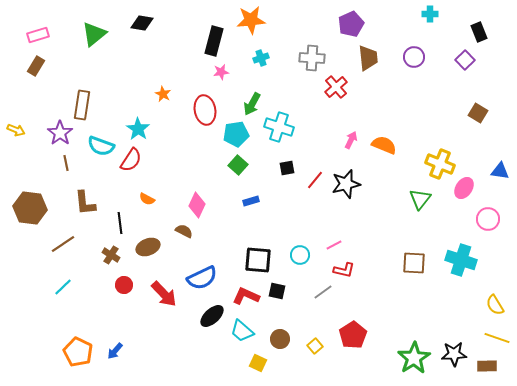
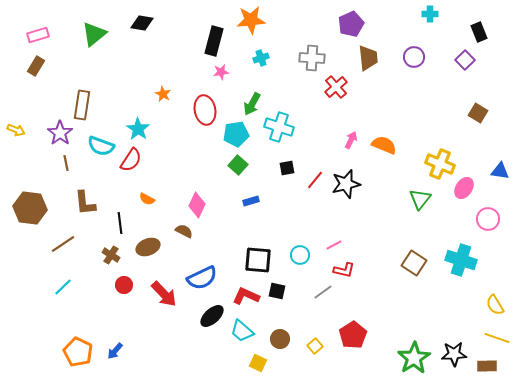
brown square at (414, 263): rotated 30 degrees clockwise
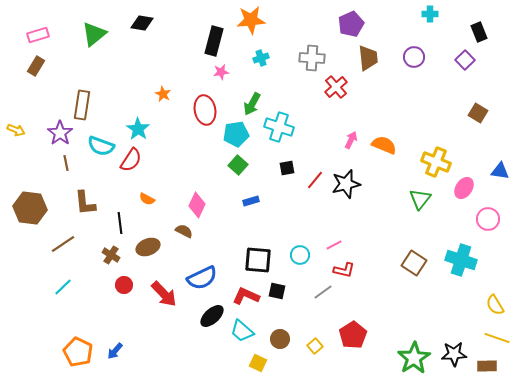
yellow cross at (440, 164): moved 4 px left, 2 px up
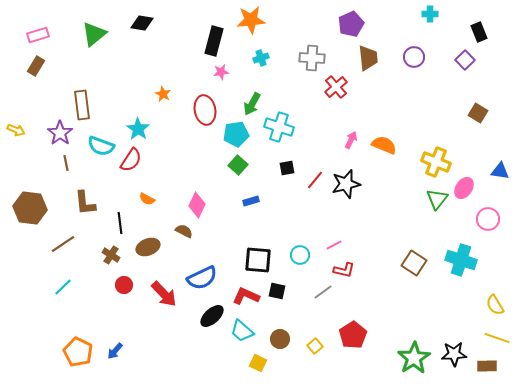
brown rectangle at (82, 105): rotated 16 degrees counterclockwise
green triangle at (420, 199): moved 17 px right
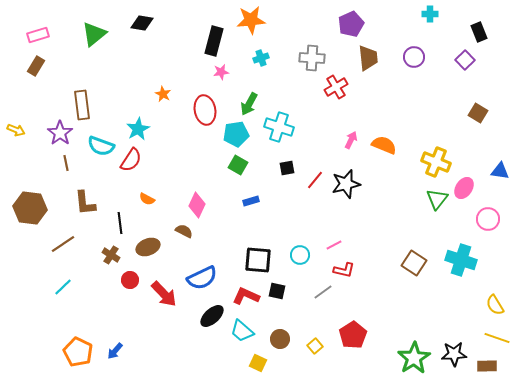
red cross at (336, 87): rotated 10 degrees clockwise
green arrow at (252, 104): moved 3 px left
cyan star at (138, 129): rotated 10 degrees clockwise
green square at (238, 165): rotated 12 degrees counterclockwise
red circle at (124, 285): moved 6 px right, 5 px up
